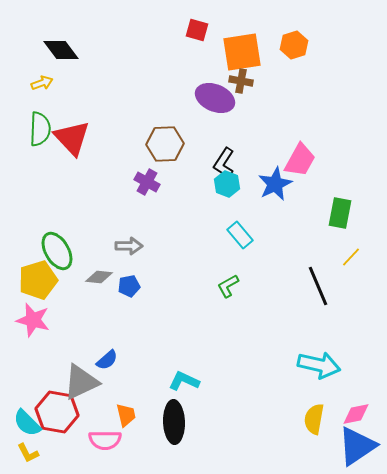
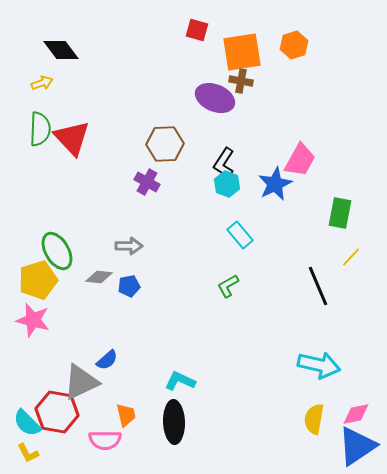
cyan L-shape: moved 4 px left
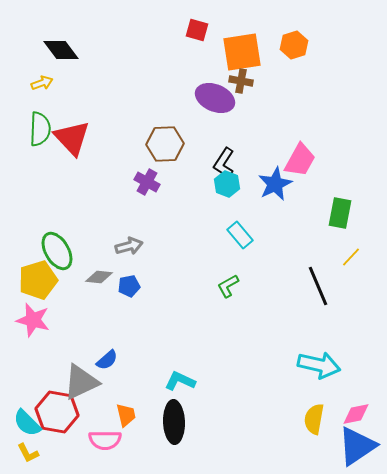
gray arrow: rotated 16 degrees counterclockwise
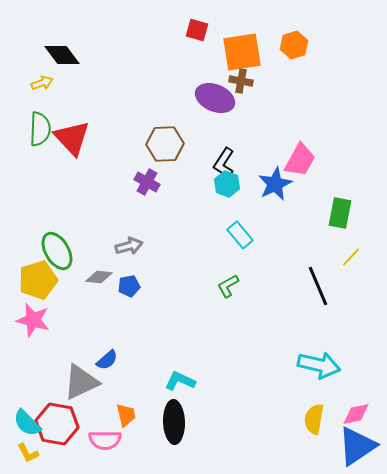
black diamond: moved 1 px right, 5 px down
red hexagon: moved 12 px down
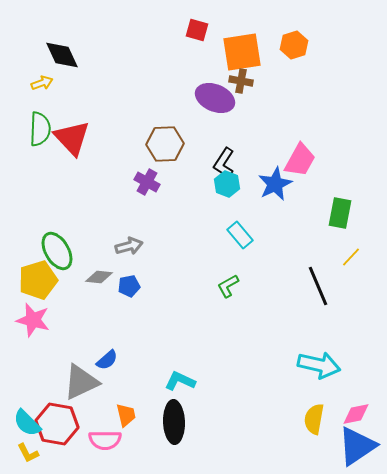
black diamond: rotated 12 degrees clockwise
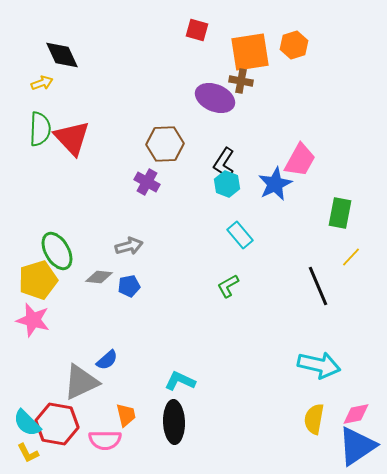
orange square: moved 8 px right
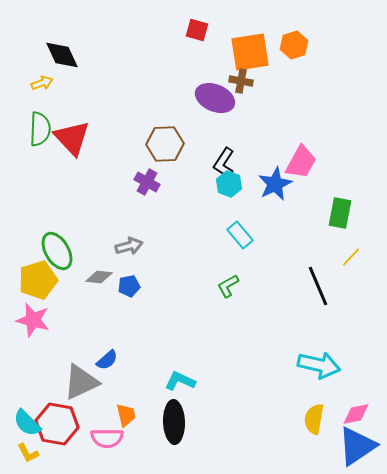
pink trapezoid: moved 1 px right, 2 px down
cyan hexagon: moved 2 px right
pink semicircle: moved 2 px right, 2 px up
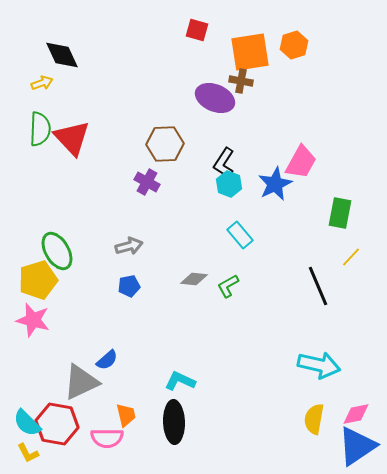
gray diamond: moved 95 px right, 2 px down
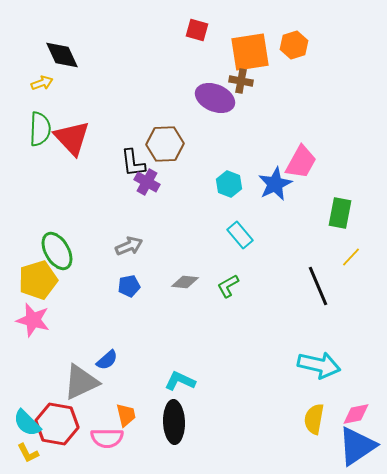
black L-shape: moved 91 px left; rotated 40 degrees counterclockwise
gray arrow: rotated 8 degrees counterclockwise
gray diamond: moved 9 px left, 3 px down
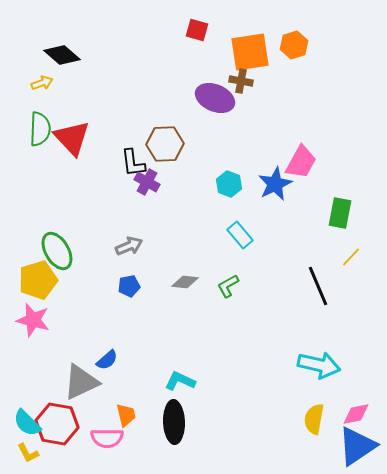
black diamond: rotated 24 degrees counterclockwise
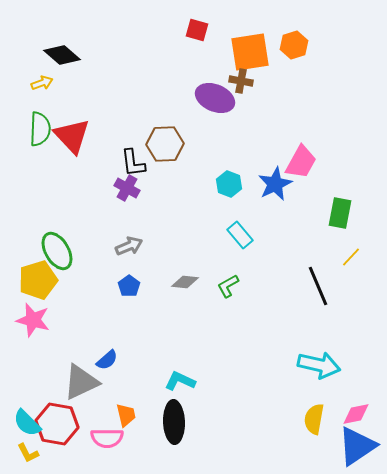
red triangle: moved 2 px up
purple cross: moved 20 px left, 6 px down
blue pentagon: rotated 25 degrees counterclockwise
